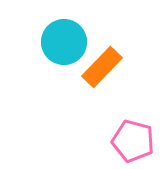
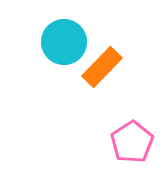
pink pentagon: moved 1 px left, 1 px down; rotated 24 degrees clockwise
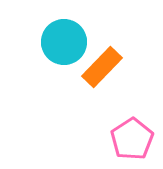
pink pentagon: moved 3 px up
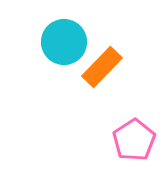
pink pentagon: moved 2 px right, 1 px down
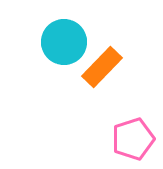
pink pentagon: moved 1 px left, 1 px up; rotated 15 degrees clockwise
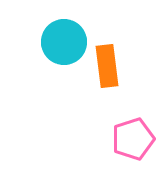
orange rectangle: moved 5 px right, 1 px up; rotated 51 degrees counterclockwise
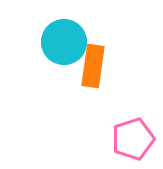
orange rectangle: moved 14 px left; rotated 15 degrees clockwise
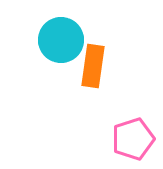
cyan circle: moved 3 px left, 2 px up
